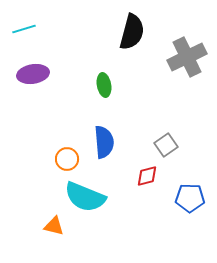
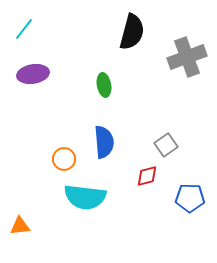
cyan line: rotated 35 degrees counterclockwise
gray cross: rotated 6 degrees clockwise
orange circle: moved 3 px left
cyan semicircle: rotated 15 degrees counterclockwise
orange triangle: moved 34 px left; rotated 20 degrees counterclockwise
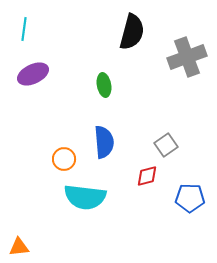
cyan line: rotated 30 degrees counterclockwise
purple ellipse: rotated 16 degrees counterclockwise
orange triangle: moved 1 px left, 21 px down
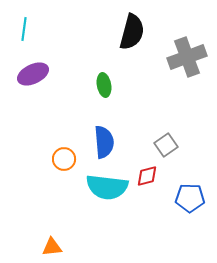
cyan semicircle: moved 22 px right, 10 px up
orange triangle: moved 33 px right
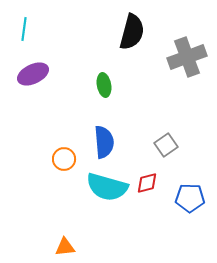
red diamond: moved 7 px down
cyan semicircle: rotated 9 degrees clockwise
orange triangle: moved 13 px right
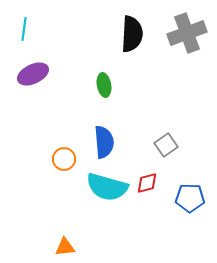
black semicircle: moved 2 px down; rotated 12 degrees counterclockwise
gray cross: moved 24 px up
